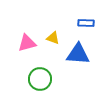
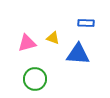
green circle: moved 5 px left
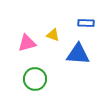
yellow triangle: moved 3 px up
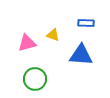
blue triangle: moved 3 px right, 1 px down
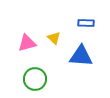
yellow triangle: moved 1 px right, 3 px down; rotated 24 degrees clockwise
blue triangle: moved 1 px down
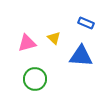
blue rectangle: rotated 21 degrees clockwise
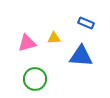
yellow triangle: rotated 48 degrees counterclockwise
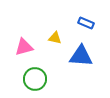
yellow triangle: moved 1 px right; rotated 16 degrees clockwise
pink triangle: moved 3 px left, 4 px down
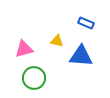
yellow triangle: moved 2 px right, 3 px down
pink triangle: moved 2 px down
green circle: moved 1 px left, 1 px up
